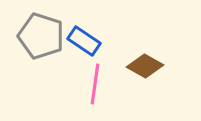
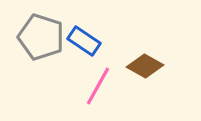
gray pentagon: moved 1 px down
pink line: moved 3 px right, 2 px down; rotated 21 degrees clockwise
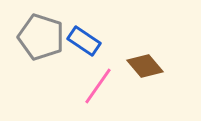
brown diamond: rotated 21 degrees clockwise
pink line: rotated 6 degrees clockwise
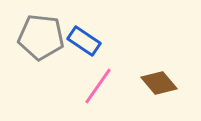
gray pentagon: rotated 12 degrees counterclockwise
brown diamond: moved 14 px right, 17 px down
